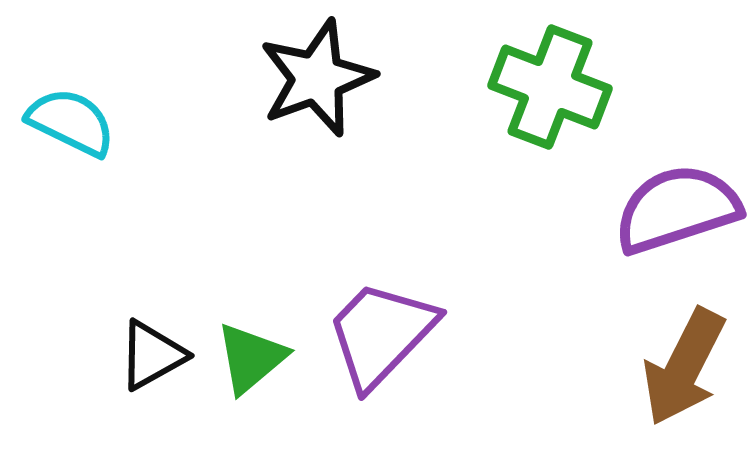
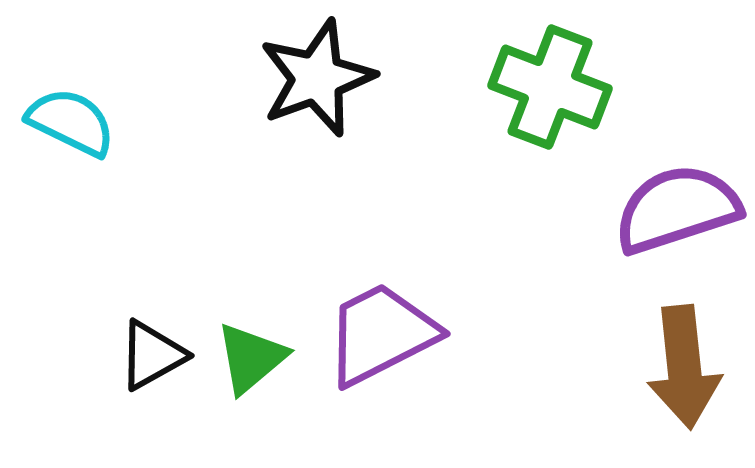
purple trapezoid: rotated 19 degrees clockwise
brown arrow: rotated 33 degrees counterclockwise
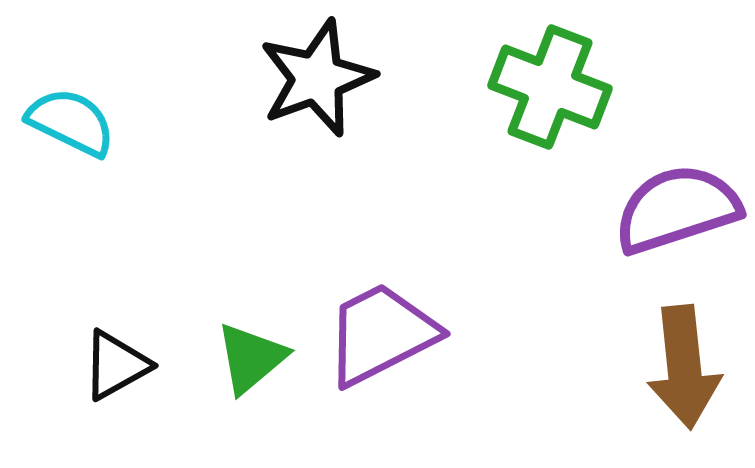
black triangle: moved 36 px left, 10 px down
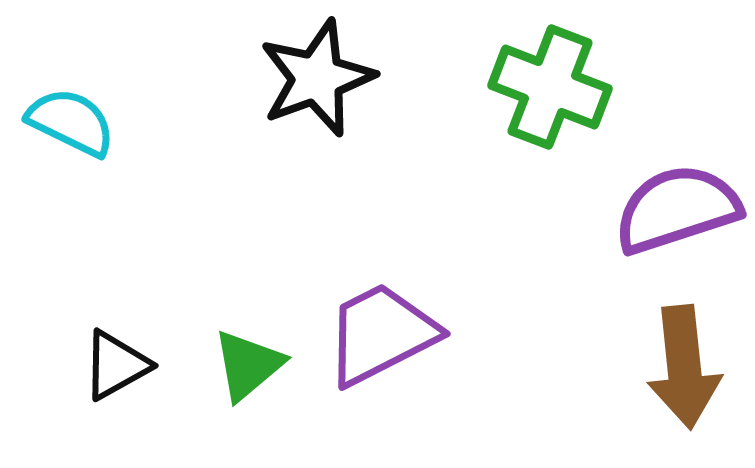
green triangle: moved 3 px left, 7 px down
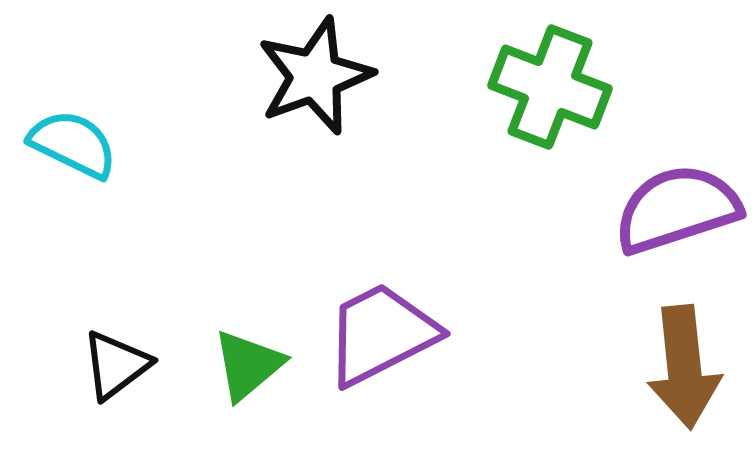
black star: moved 2 px left, 2 px up
cyan semicircle: moved 2 px right, 22 px down
black triangle: rotated 8 degrees counterclockwise
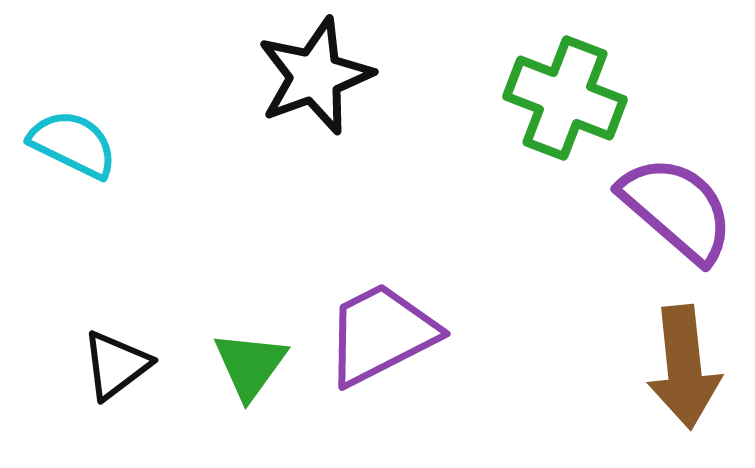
green cross: moved 15 px right, 11 px down
purple semicircle: rotated 59 degrees clockwise
green triangle: moved 2 px right; rotated 14 degrees counterclockwise
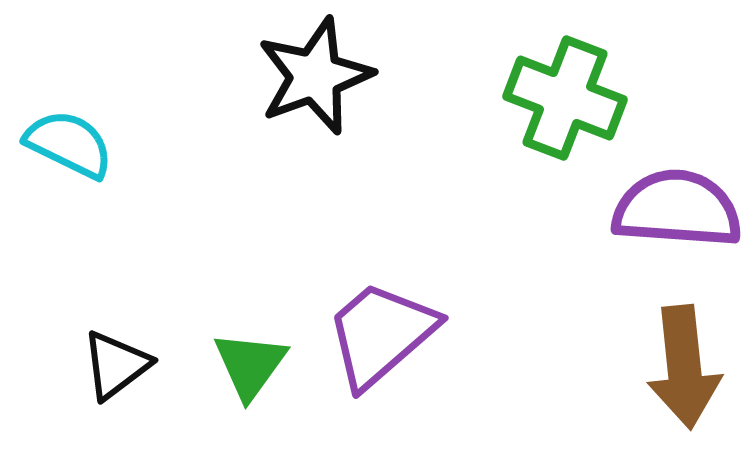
cyan semicircle: moved 4 px left
purple semicircle: rotated 37 degrees counterclockwise
purple trapezoid: rotated 14 degrees counterclockwise
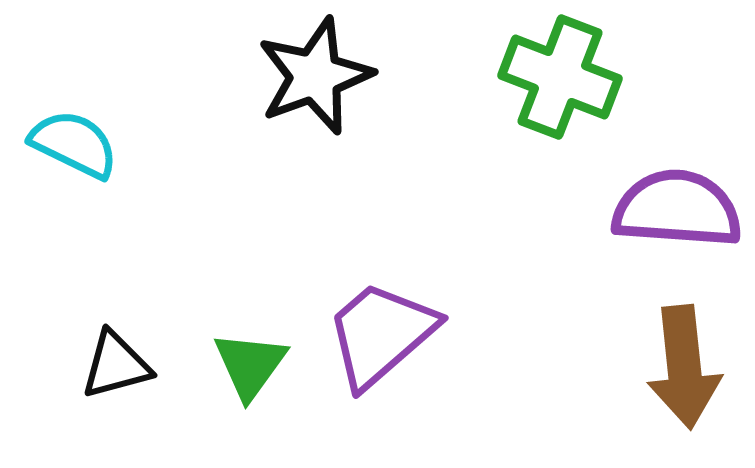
green cross: moved 5 px left, 21 px up
cyan semicircle: moved 5 px right
black triangle: rotated 22 degrees clockwise
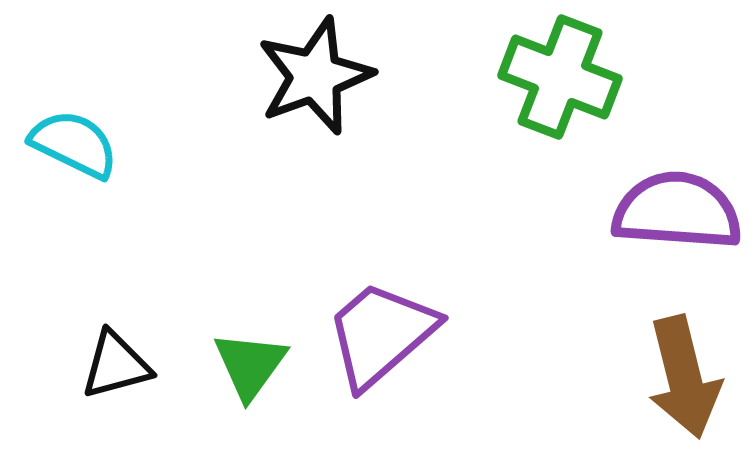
purple semicircle: moved 2 px down
brown arrow: moved 10 px down; rotated 8 degrees counterclockwise
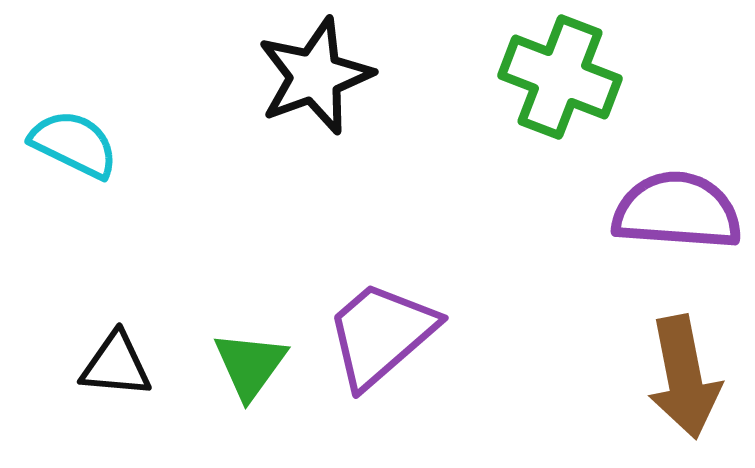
black triangle: rotated 20 degrees clockwise
brown arrow: rotated 3 degrees clockwise
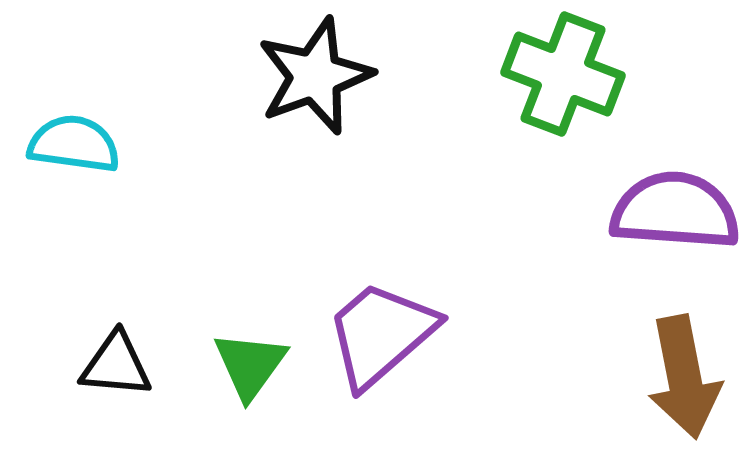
green cross: moved 3 px right, 3 px up
cyan semicircle: rotated 18 degrees counterclockwise
purple semicircle: moved 2 px left
